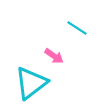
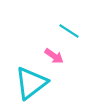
cyan line: moved 8 px left, 3 px down
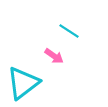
cyan triangle: moved 8 px left
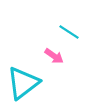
cyan line: moved 1 px down
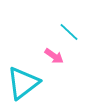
cyan line: rotated 10 degrees clockwise
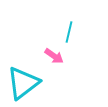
cyan line: rotated 60 degrees clockwise
